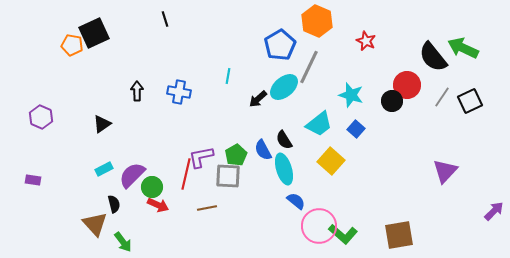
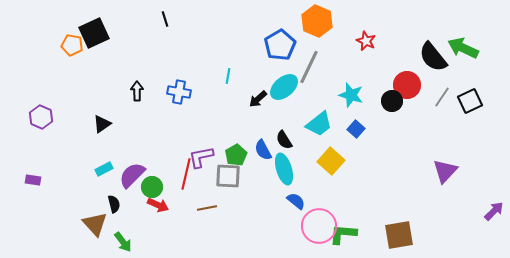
green L-shape at (343, 234): rotated 144 degrees clockwise
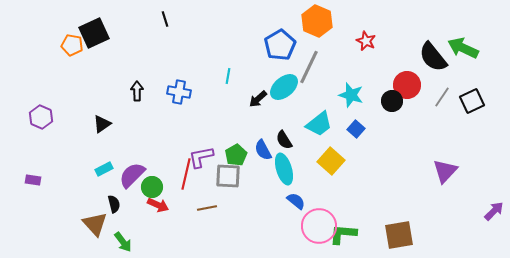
black square at (470, 101): moved 2 px right
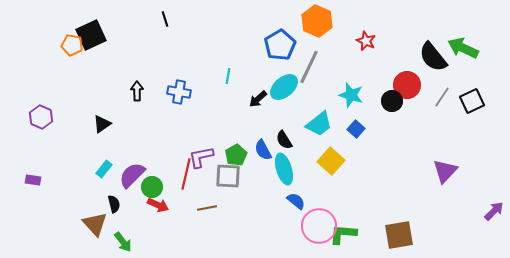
black square at (94, 33): moved 3 px left, 2 px down
cyan rectangle at (104, 169): rotated 24 degrees counterclockwise
